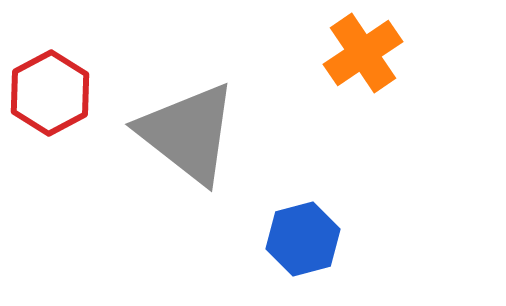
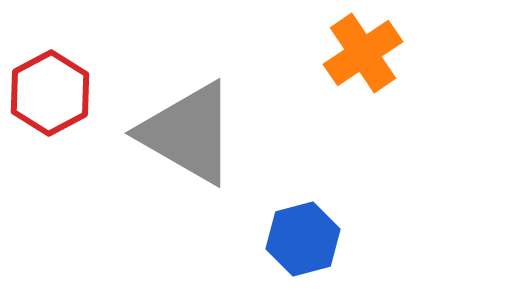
gray triangle: rotated 8 degrees counterclockwise
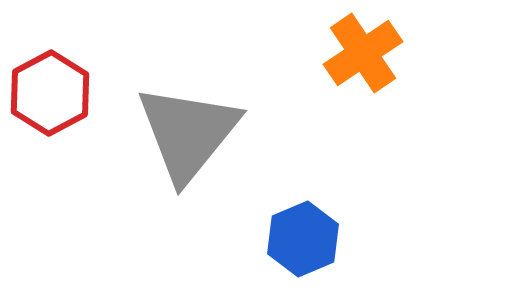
gray triangle: rotated 39 degrees clockwise
blue hexagon: rotated 8 degrees counterclockwise
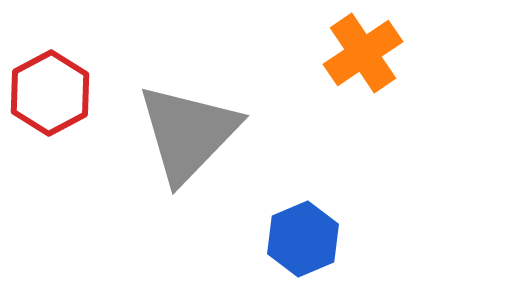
gray triangle: rotated 5 degrees clockwise
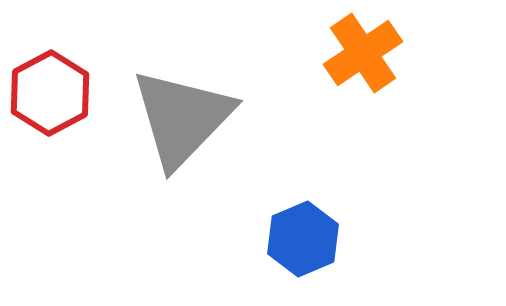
gray triangle: moved 6 px left, 15 px up
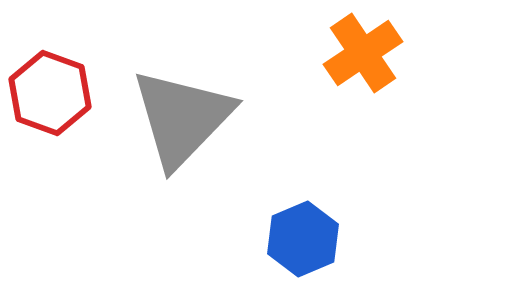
red hexagon: rotated 12 degrees counterclockwise
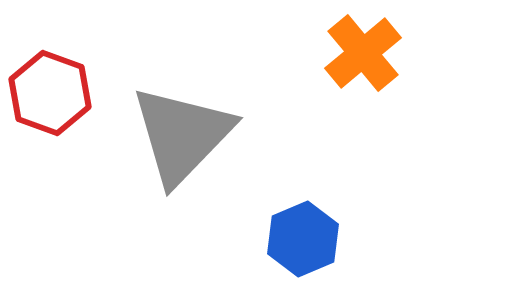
orange cross: rotated 6 degrees counterclockwise
gray triangle: moved 17 px down
